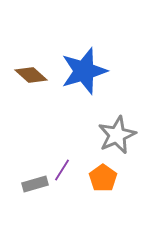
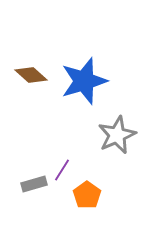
blue star: moved 10 px down
orange pentagon: moved 16 px left, 17 px down
gray rectangle: moved 1 px left
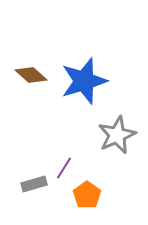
purple line: moved 2 px right, 2 px up
